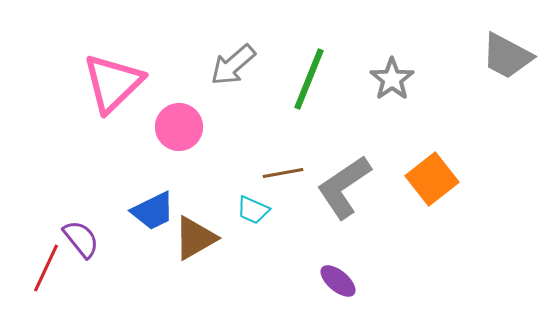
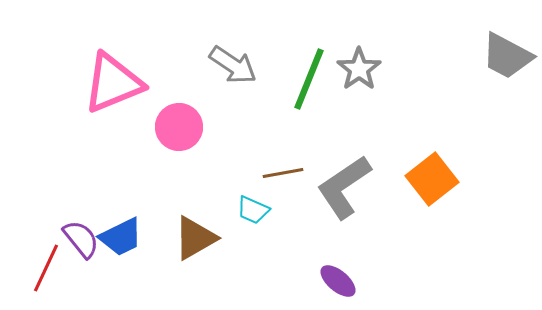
gray arrow: rotated 105 degrees counterclockwise
gray star: moved 33 px left, 10 px up
pink triangle: rotated 22 degrees clockwise
blue trapezoid: moved 32 px left, 26 px down
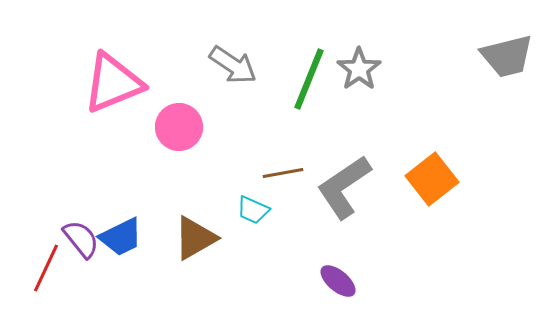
gray trapezoid: rotated 42 degrees counterclockwise
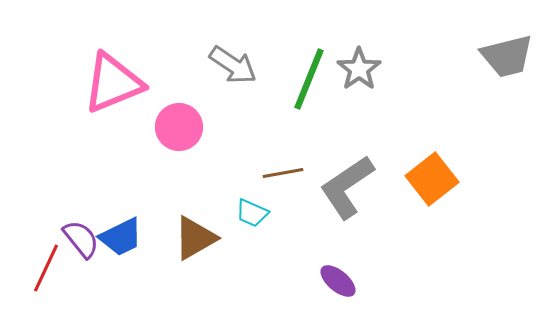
gray L-shape: moved 3 px right
cyan trapezoid: moved 1 px left, 3 px down
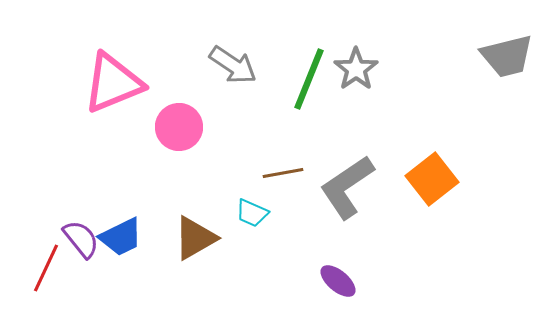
gray star: moved 3 px left
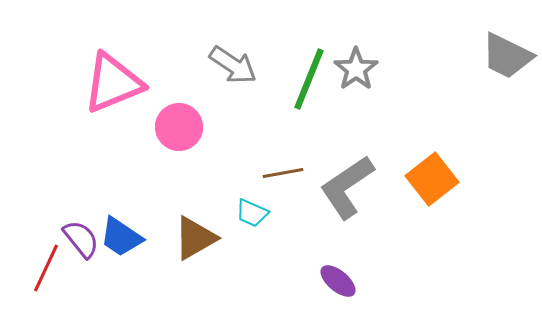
gray trapezoid: rotated 40 degrees clockwise
blue trapezoid: rotated 60 degrees clockwise
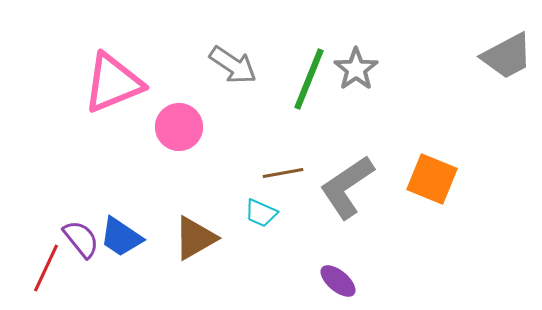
gray trapezoid: rotated 54 degrees counterclockwise
orange square: rotated 30 degrees counterclockwise
cyan trapezoid: moved 9 px right
